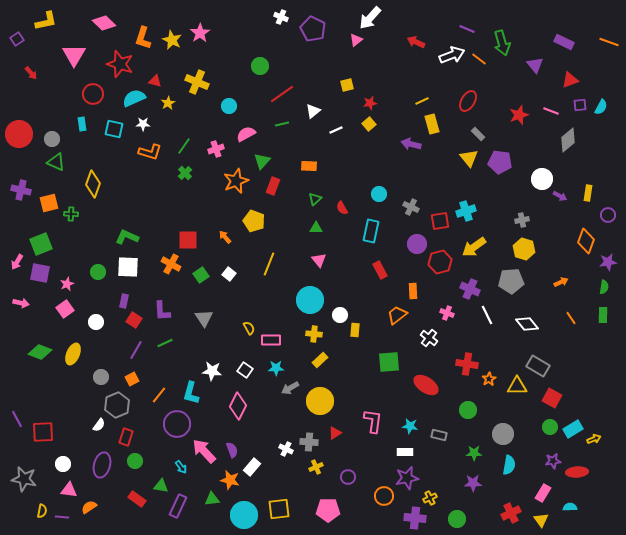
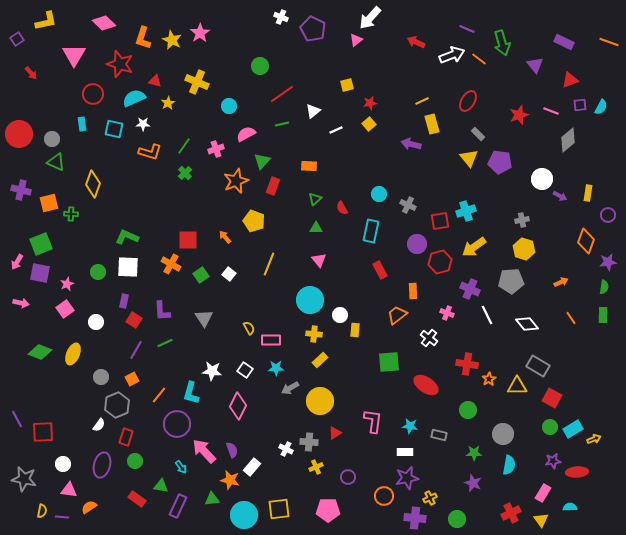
gray cross at (411, 207): moved 3 px left, 2 px up
purple star at (473, 483): rotated 24 degrees clockwise
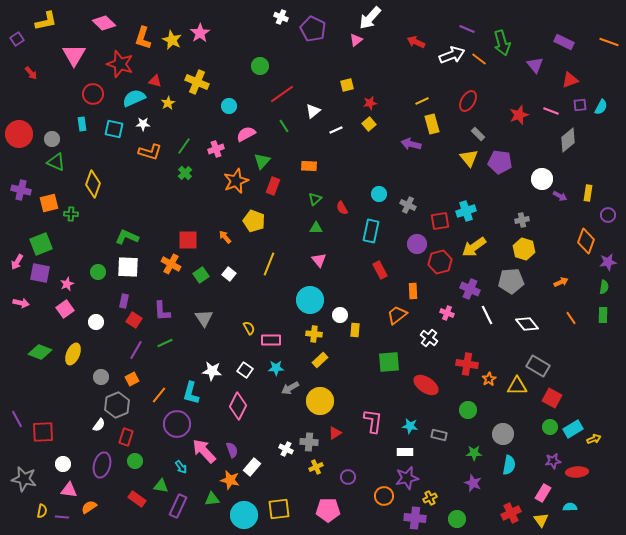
green line at (282, 124): moved 2 px right, 2 px down; rotated 72 degrees clockwise
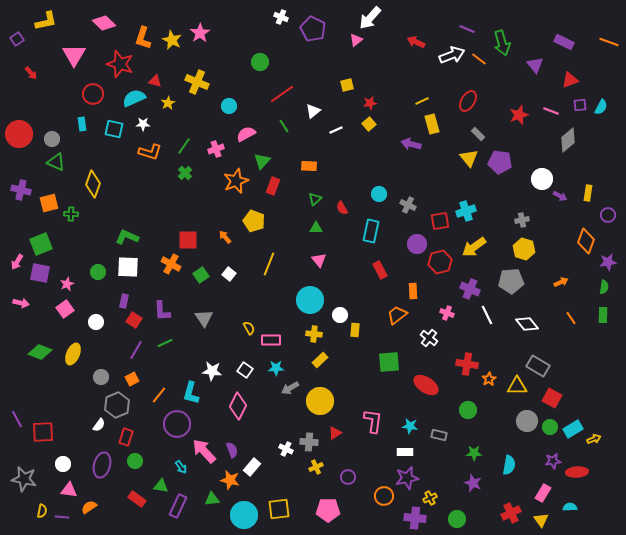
green circle at (260, 66): moved 4 px up
gray circle at (503, 434): moved 24 px right, 13 px up
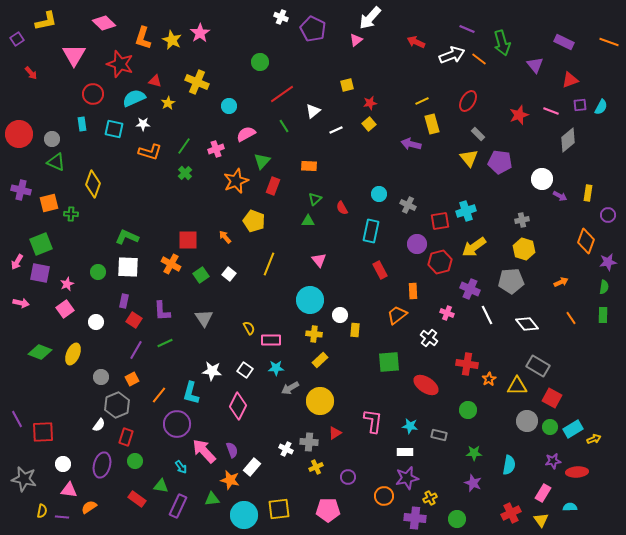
green triangle at (316, 228): moved 8 px left, 7 px up
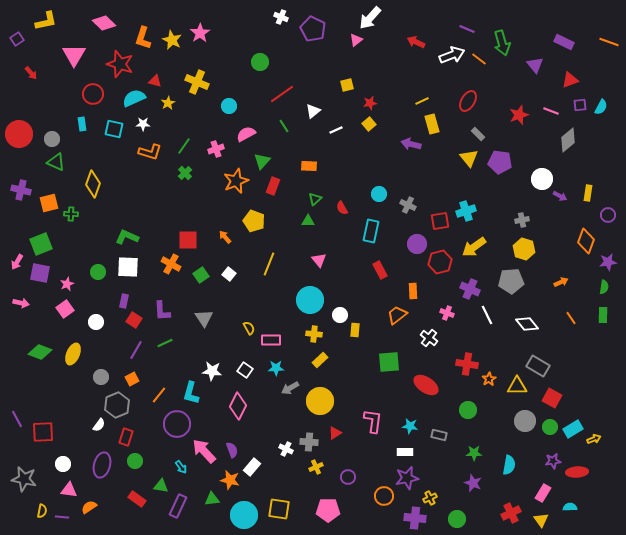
gray circle at (527, 421): moved 2 px left
yellow square at (279, 509): rotated 15 degrees clockwise
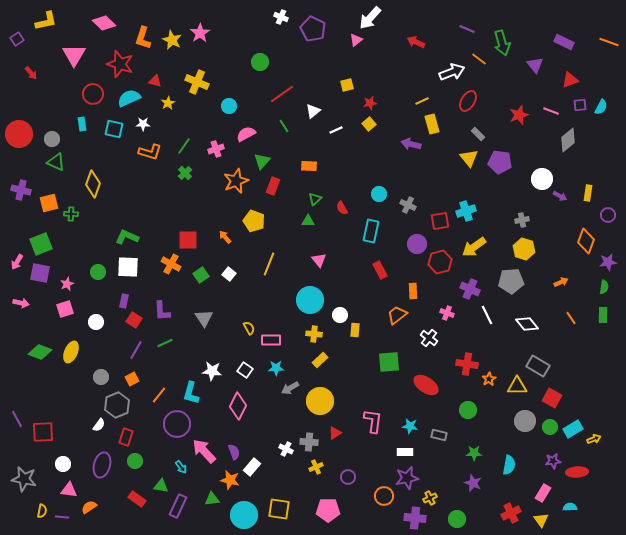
white arrow at (452, 55): moved 17 px down
cyan semicircle at (134, 98): moved 5 px left
pink square at (65, 309): rotated 18 degrees clockwise
yellow ellipse at (73, 354): moved 2 px left, 2 px up
purple semicircle at (232, 450): moved 2 px right, 2 px down
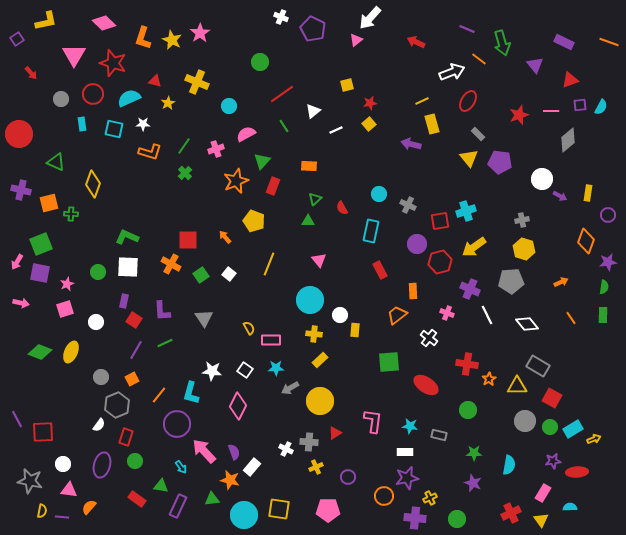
red star at (120, 64): moved 7 px left, 1 px up
pink line at (551, 111): rotated 21 degrees counterclockwise
gray circle at (52, 139): moved 9 px right, 40 px up
gray star at (24, 479): moved 6 px right, 2 px down
orange semicircle at (89, 507): rotated 14 degrees counterclockwise
